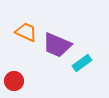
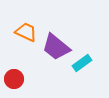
purple trapezoid: moved 1 px left, 2 px down; rotated 16 degrees clockwise
red circle: moved 2 px up
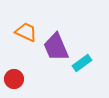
purple trapezoid: rotated 28 degrees clockwise
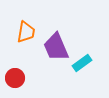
orange trapezoid: rotated 75 degrees clockwise
red circle: moved 1 px right, 1 px up
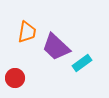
orange trapezoid: moved 1 px right
purple trapezoid: rotated 24 degrees counterclockwise
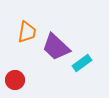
red circle: moved 2 px down
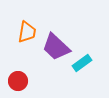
red circle: moved 3 px right, 1 px down
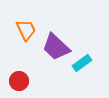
orange trapezoid: moved 1 px left, 2 px up; rotated 35 degrees counterclockwise
red circle: moved 1 px right
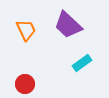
purple trapezoid: moved 12 px right, 22 px up
red circle: moved 6 px right, 3 px down
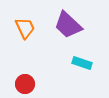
orange trapezoid: moved 1 px left, 2 px up
cyan rectangle: rotated 54 degrees clockwise
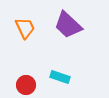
cyan rectangle: moved 22 px left, 14 px down
red circle: moved 1 px right, 1 px down
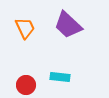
cyan rectangle: rotated 12 degrees counterclockwise
